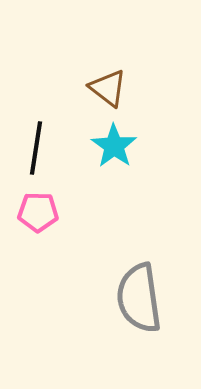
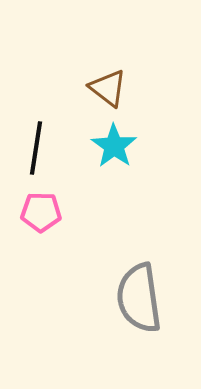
pink pentagon: moved 3 px right
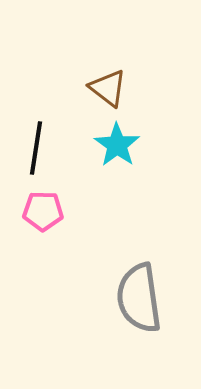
cyan star: moved 3 px right, 1 px up
pink pentagon: moved 2 px right, 1 px up
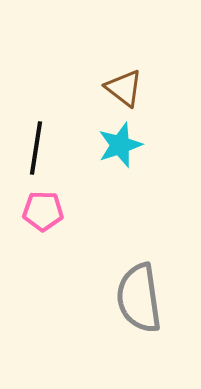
brown triangle: moved 16 px right
cyan star: moved 3 px right; rotated 18 degrees clockwise
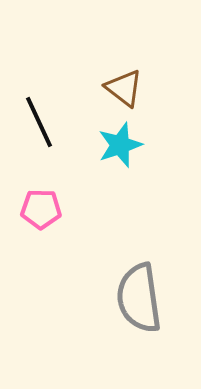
black line: moved 3 px right, 26 px up; rotated 34 degrees counterclockwise
pink pentagon: moved 2 px left, 2 px up
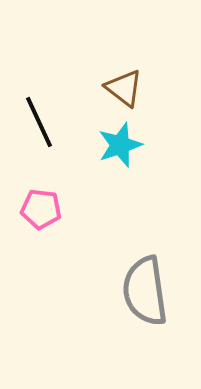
pink pentagon: rotated 6 degrees clockwise
gray semicircle: moved 6 px right, 7 px up
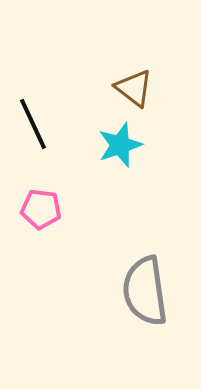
brown triangle: moved 10 px right
black line: moved 6 px left, 2 px down
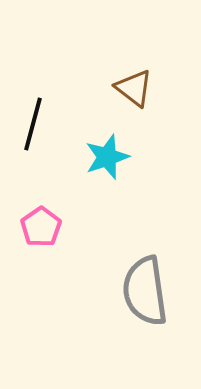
black line: rotated 40 degrees clockwise
cyan star: moved 13 px left, 12 px down
pink pentagon: moved 18 px down; rotated 30 degrees clockwise
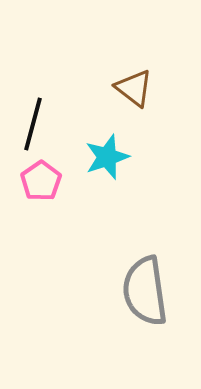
pink pentagon: moved 46 px up
